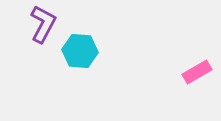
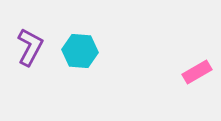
purple L-shape: moved 13 px left, 23 px down
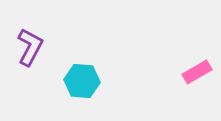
cyan hexagon: moved 2 px right, 30 px down
